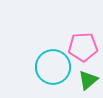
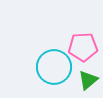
cyan circle: moved 1 px right
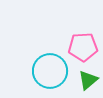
cyan circle: moved 4 px left, 4 px down
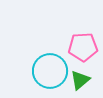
green triangle: moved 8 px left
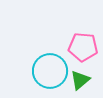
pink pentagon: rotated 8 degrees clockwise
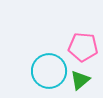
cyan circle: moved 1 px left
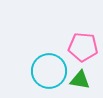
green triangle: rotated 50 degrees clockwise
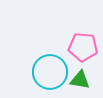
cyan circle: moved 1 px right, 1 px down
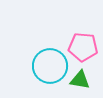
cyan circle: moved 6 px up
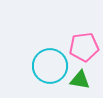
pink pentagon: moved 1 px right; rotated 12 degrees counterclockwise
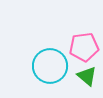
green triangle: moved 7 px right, 4 px up; rotated 30 degrees clockwise
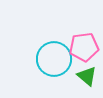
cyan circle: moved 4 px right, 7 px up
